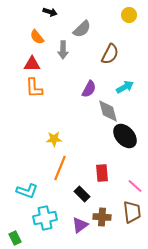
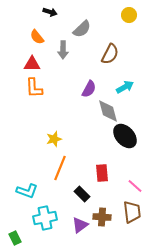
yellow star: rotated 14 degrees counterclockwise
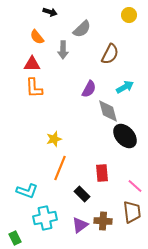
brown cross: moved 1 px right, 4 px down
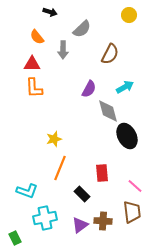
black ellipse: moved 2 px right; rotated 15 degrees clockwise
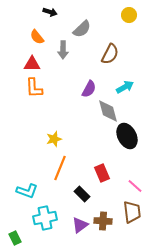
red rectangle: rotated 18 degrees counterclockwise
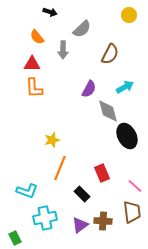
yellow star: moved 2 px left, 1 px down
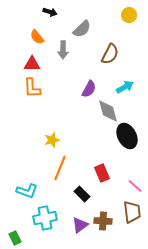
orange L-shape: moved 2 px left
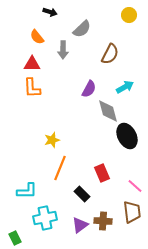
cyan L-shape: rotated 20 degrees counterclockwise
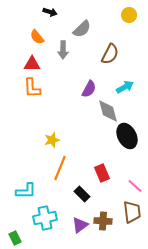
cyan L-shape: moved 1 px left
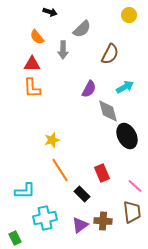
orange line: moved 2 px down; rotated 55 degrees counterclockwise
cyan L-shape: moved 1 px left
